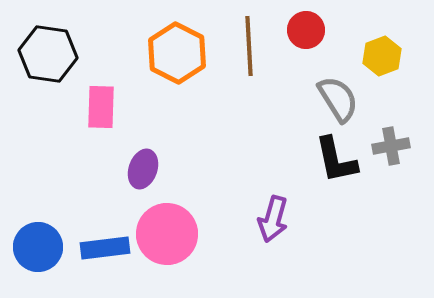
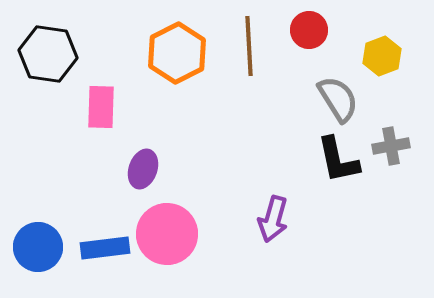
red circle: moved 3 px right
orange hexagon: rotated 6 degrees clockwise
black L-shape: moved 2 px right
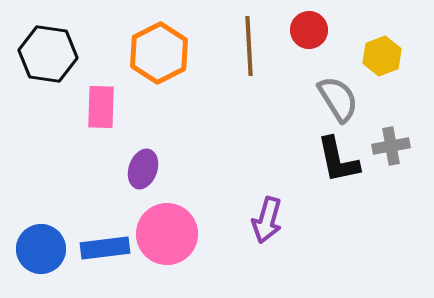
orange hexagon: moved 18 px left
purple arrow: moved 6 px left, 1 px down
blue circle: moved 3 px right, 2 px down
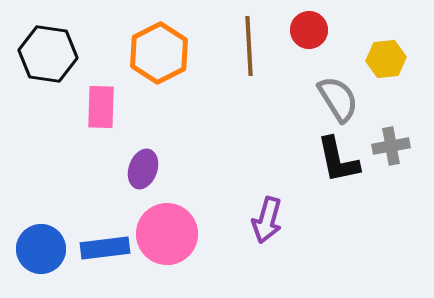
yellow hexagon: moved 4 px right, 3 px down; rotated 15 degrees clockwise
